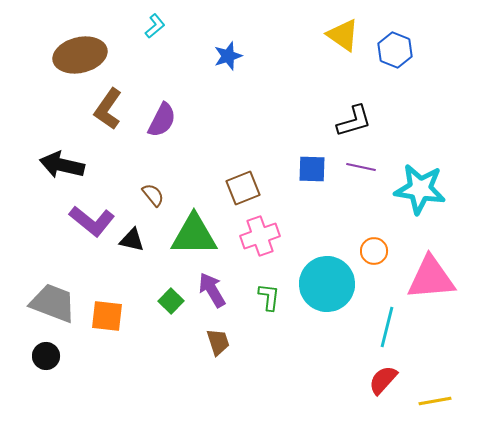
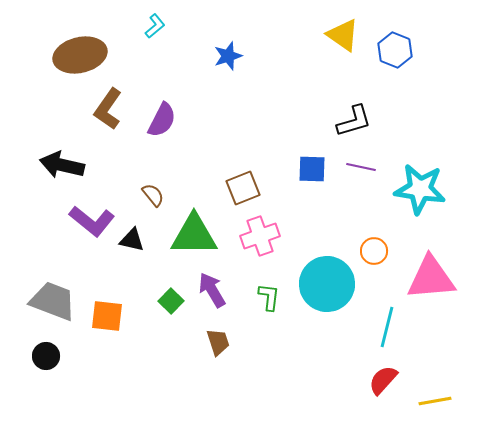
gray trapezoid: moved 2 px up
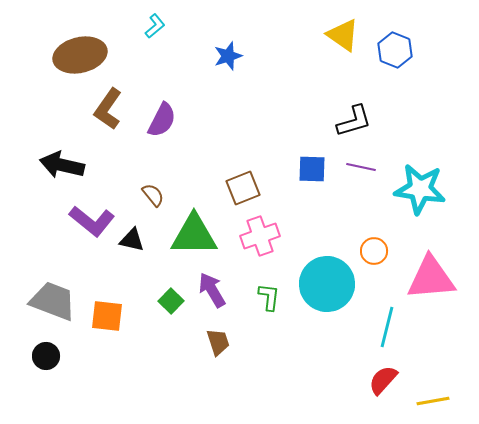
yellow line: moved 2 px left
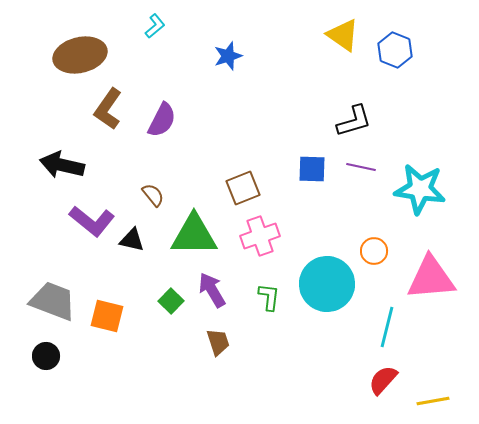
orange square: rotated 8 degrees clockwise
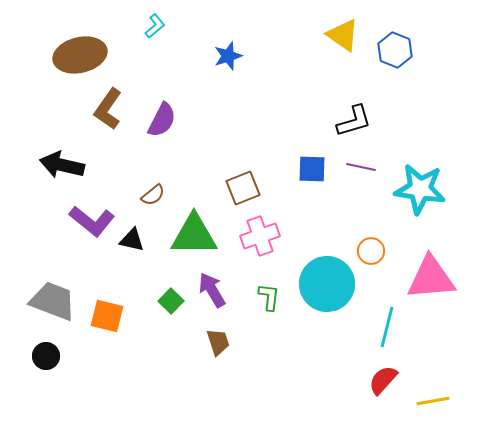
brown semicircle: rotated 90 degrees clockwise
orange circle: moved 3 px left
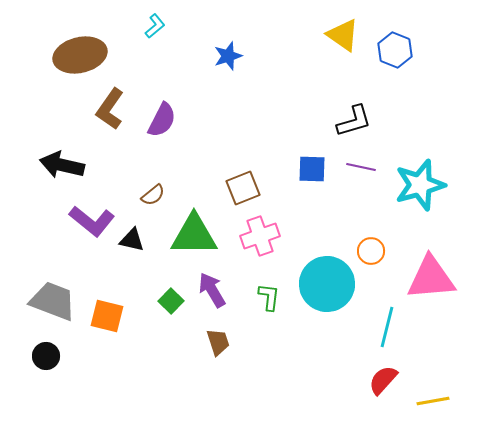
brown L-shape: moved 2 px right
cyan star: moved 4 px up; rotated 24 degrees counterclockwise
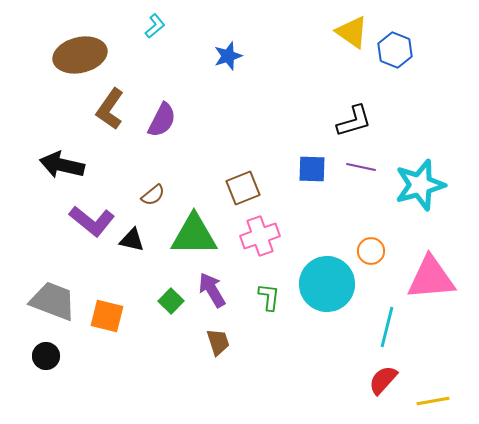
yellow triangle: moved 9 px right, 3 px up
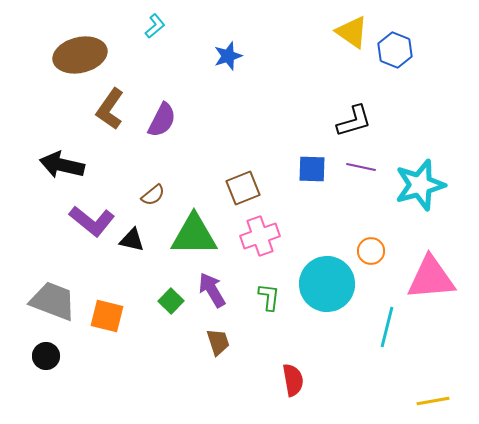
red semicircle: moved 90 px left; rotated 128 degrees clockwise
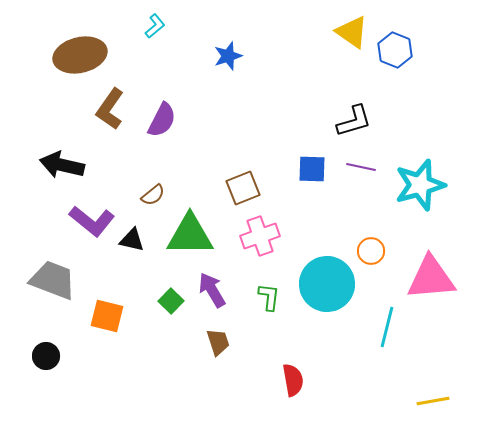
green triangle: moved 4 px left
gray trapezoid: moved 21 px up
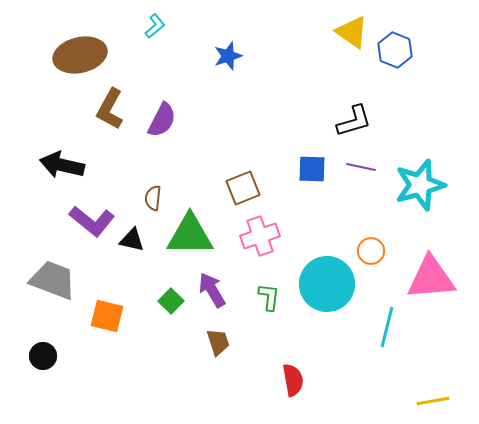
brown L-shape: rotated 6 degrees counterclockwise
brown semicircle: moved 3 px down; rotated 135 degrees clockwise
black circle: moved 3 px left
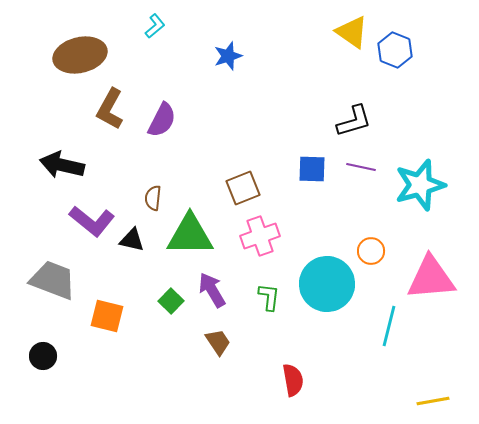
cyan line: moved 2 px right, 1 px up
brown trapezoid: rotated 16 degrees counterclockwise
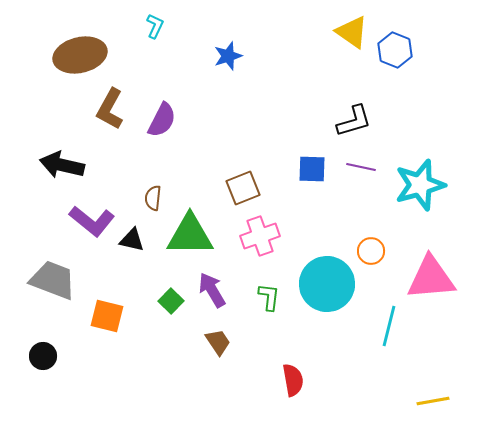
cyan L-shape: rotated 25 degrees counterclockwise
